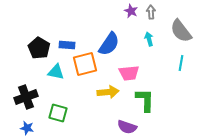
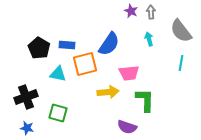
cyan triangle: moved 2 px right, 2 px down
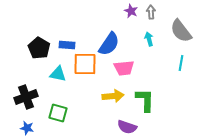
orange square: rotated 15 degrees clockwise
pink trapezoid: moved 5 px left, 5 px up
yellow arrow: moved 5 px right, 4 px down
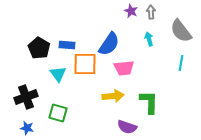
cyan triangle: rotated 42 degrees clockwise
green L-shape: moved 4 px right, 2 px down
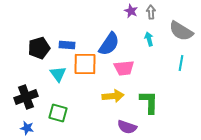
gray semicircle: rotated 20 degrees counterclockwise
black pentagon: rotated 25 degrees clockwise
